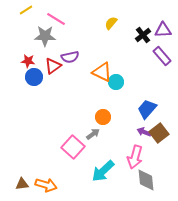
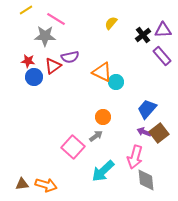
gray arrow: moved 3 px right, 2 px down
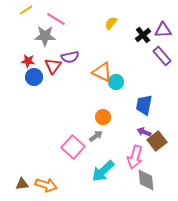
red triangle: rotated 18 degrees counterclockwise
blue trapezoid: moved 3 px left, 4 px up; rotated 30 degrees counterclockwise
brown square: moved 2 px left, 8 px down
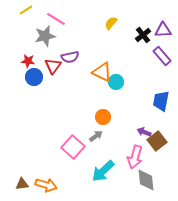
gray star: rotated 15 degrees counterclockwise
blue trapezoid: moved 17 px right, 4 px up
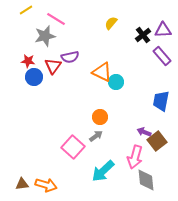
orange circle: moved 3 px left
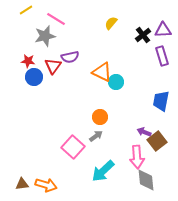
purple rectangle: rotated 24 degrees clockwise
pink arrow: moved 2 px right; rotated 20 degrees counterclockwise
